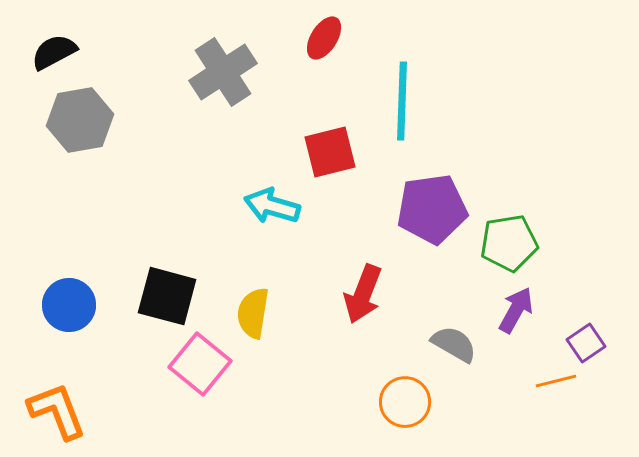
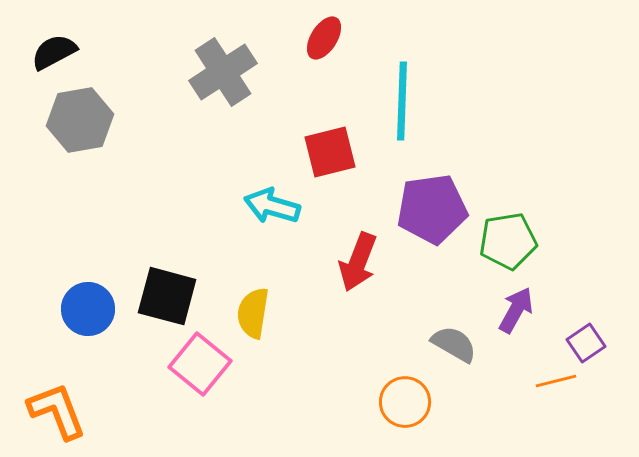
green pentagon: moved 1 px left, 2 px up
red arrow: moved 5 px left, 32 px up
blue circle: moved 19 px right, 4 px down
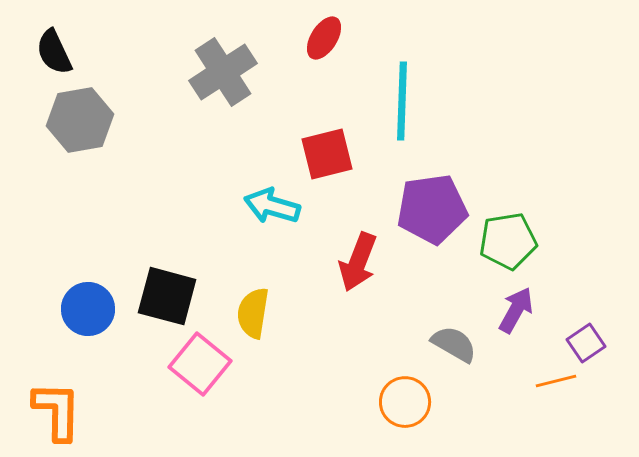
black semicircle: rotated 87 degrees counterclockwise
red square: moved 3 px left, 2 px down
orange L-shape: rotated 22 degrees clockwise
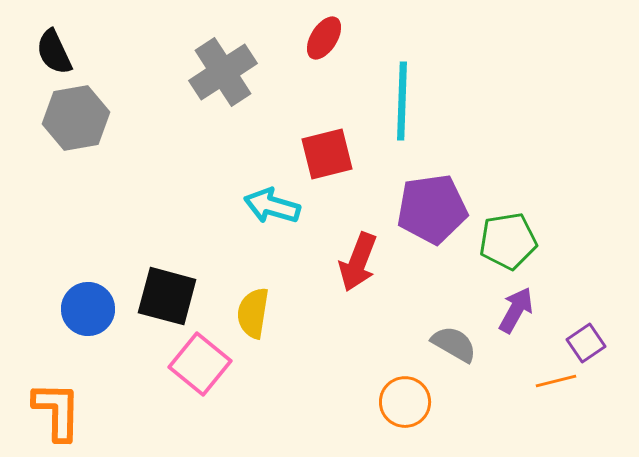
gray hexagon: moved 4 px left, 2 px up
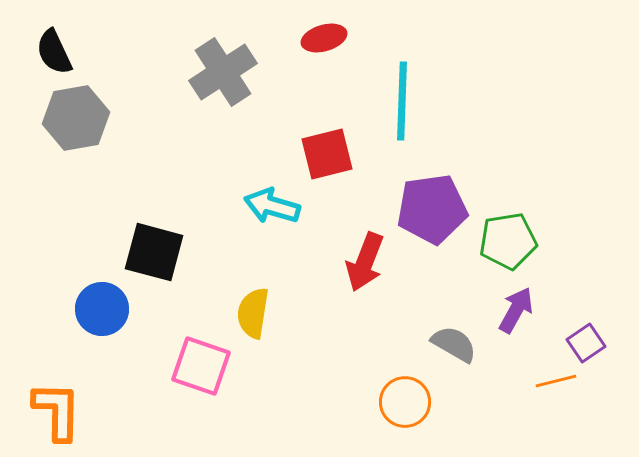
red ellipse: rotated 42 degrees clockwise
red arrow: moved 7 px right
black square: moved 13 px left, 44 px up
blue circle: moved 14 px right
pink square: moved 1 px right, 2 px down; rotated 20 degrees counterclockwise
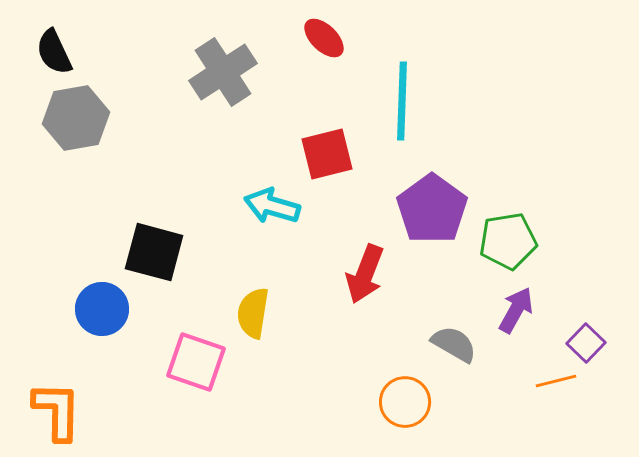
red ellipse: rotated 60 degrees clockwise
purple pentagon: rotated 28 degrees counterclockwise
red arrow: moved 12 px down
purple square: rotated 12 degrees counterclockwise
pink square: moved 5 px left, 4 px up
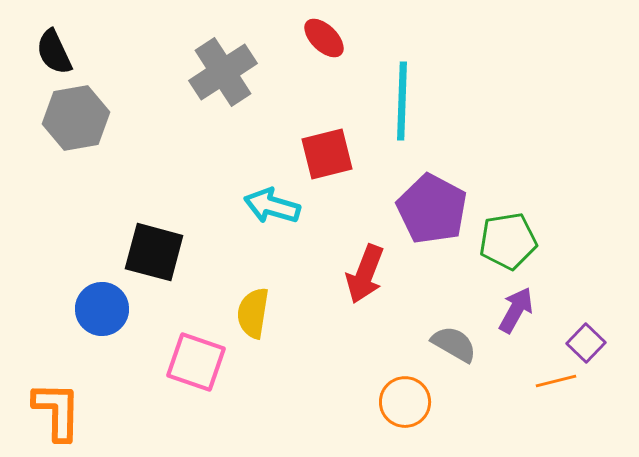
purple pentagon: rotated 8 degrees counterclockwise
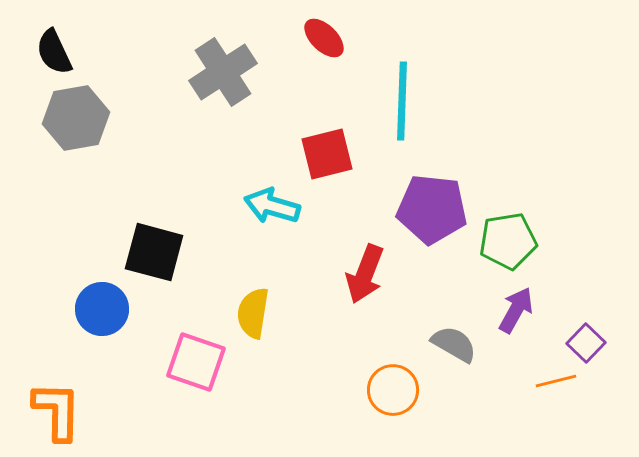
purple pentagon: rotated 22 degrees counterclockwise
orange circle: moved 12 px left, 12 px up
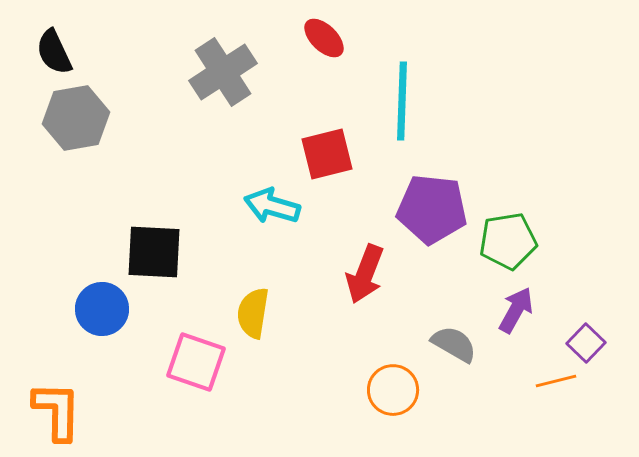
black square: rotated 12 degrees counterclockwise
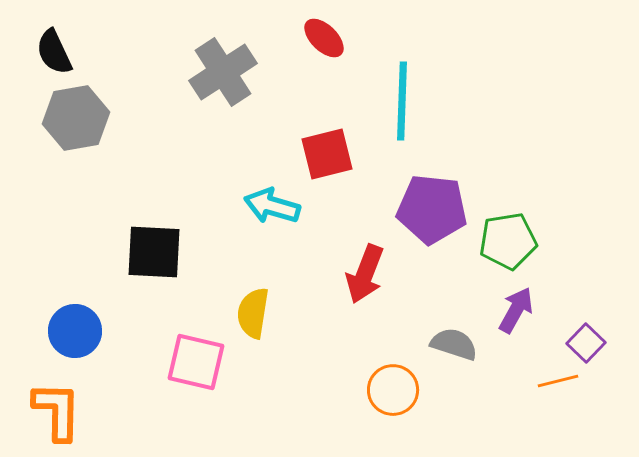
blue circle: moved 27 px left, 22 px down
gray semicircle: rotated 12 degrees counterclockwise
pink square: rotated 6 degrees counterclockwise
orange line: moved 2 px right
